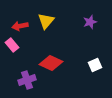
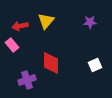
purple star: rotated 16 degrees clockwise
red diamond: rotated 65 degrees clockwise
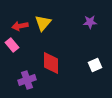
yellow triangle: moved 3 px left, 2 px down
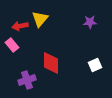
yellow triangle: moved 3 px left, 4 px up
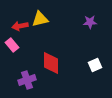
yellow triangle: rotated 36 degrees clockwise
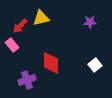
yellow triangle: moved 1 px right, 1 px up
red arrow: rotated 35 degrees counterclockwise
white square: rotated 16 degrees counterclockwise
